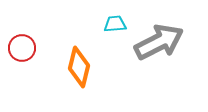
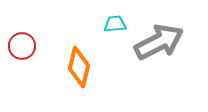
red circle: moved 2 px up
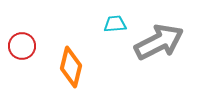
orange diamond: moved 8 px left
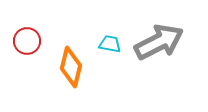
cyan trapezoid: moved 5 px left, 20 px down; rotated 15 degrees clockwise
red circle: moved 5 px right, 5 px up
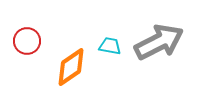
cyan trapezoid: moved 2 px down
orange diamond: rotated 42 degrees clockwise
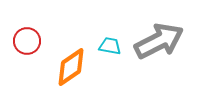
gray arrow: moved 1 px up
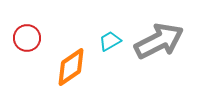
red circle: moved 3 px up
cyan trapezoid: moved 5 px up; rotated 40 degrees counterclockwise
